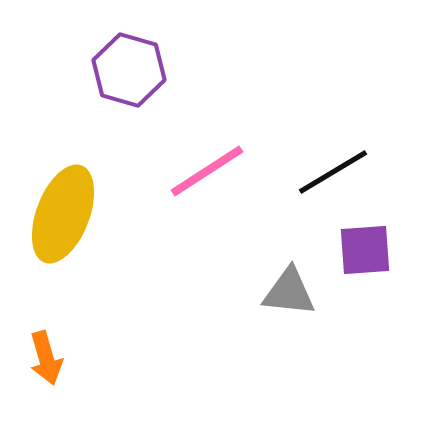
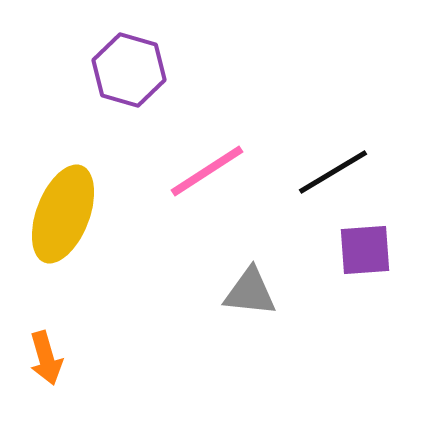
gray triangle: moved 39 px left
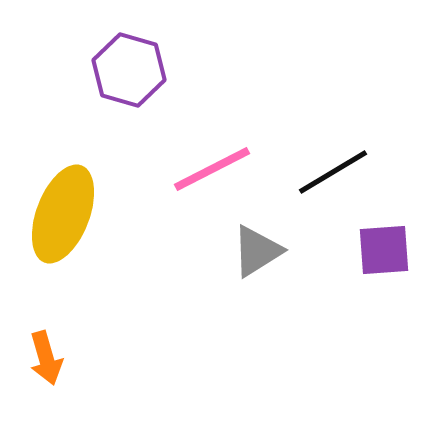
pink line: moved 5 px right, 2 px up; rotated 6 degrees clockwise
purple square: moved 19 px right
gray triangle: moved 7 px right, 41 px up; rotated 38 degrees counterclockwise
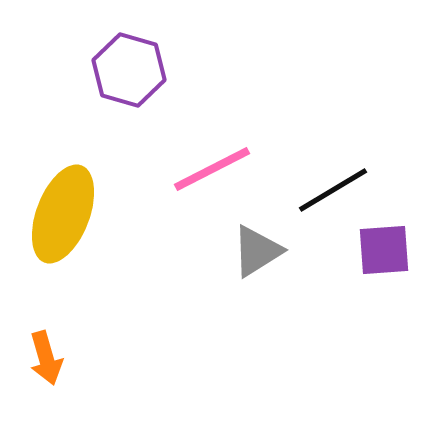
black line: moved 18 px down
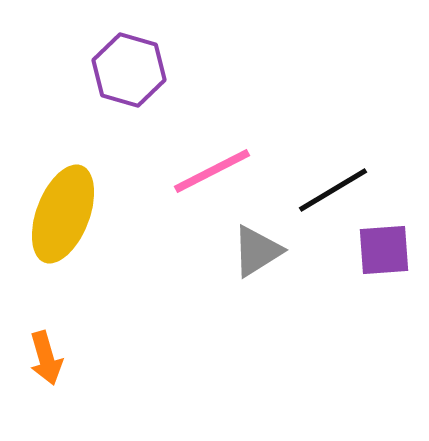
pink line: moved 2 px down
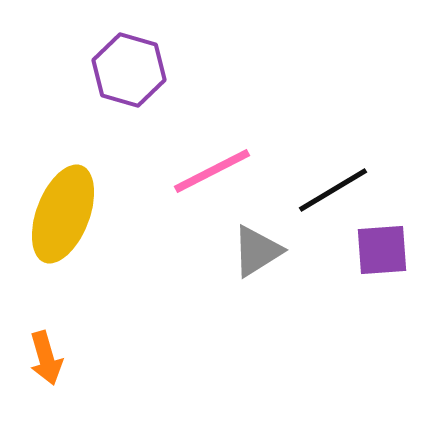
purple square: moved 2 px left
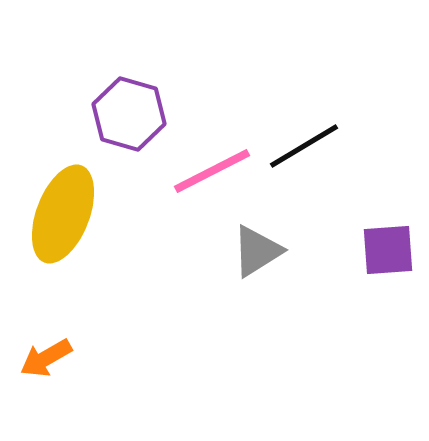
purple hexagon: moved 44 px down
black line: moved 29 px left, 44 px up
purple square: moved 6 px right
orange arrow: rotated 76 degrees clockwise
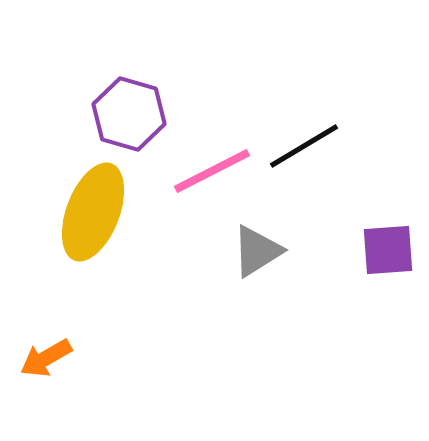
yellow ellipse: moved 30 px right, 2 px up
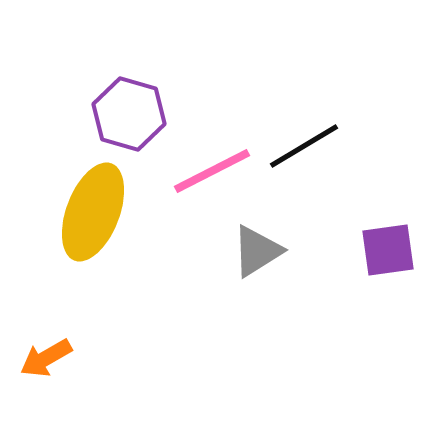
purple square: rotated 4 degrees counterclockwise
